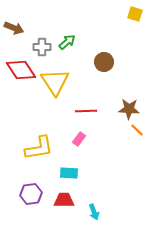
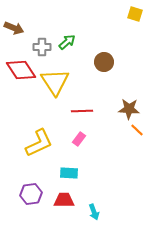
red line: moved 4 px left
yellow L-shape: moved 5 px up; rotated 16 degrees counterclockwise
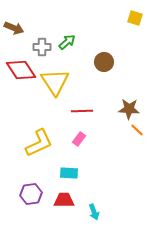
yellow square: moved 4 px down
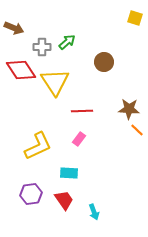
yellow L-shape: moved 1 px left, 3 px down
red trapezoid: rotated 55 degrees clockwise
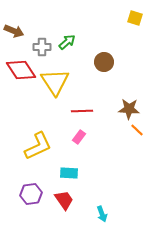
brown arrow: moved 3 px down
pink rectangle: moved 2 px up
cyan arrow: moved 8 px right, 2 px down
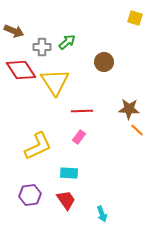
purple hexagon: moved 1 px left, 1 px down
red trapezoid: moved 2 px right
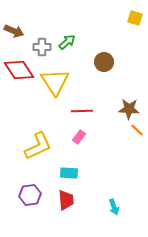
red diamond: moved 2 px left
red trapezoid: rotated 30 degrees clockwise
cyan arrow: moved 12 px right, 7 px up
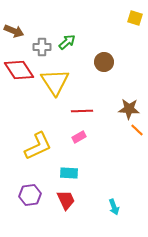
pink rectangle: rotated 24 degrees clockwise
red trapezoid: rotated 20 degrees counterclockwise
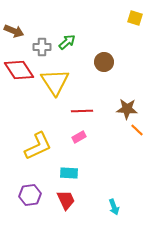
brown star: moved 2 px left
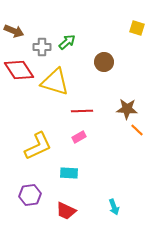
yellow square: moved 2 px right, 10 px down
yellow triangle: rotated 40 degrees counterclockwise
red trapezoid: moved 11 px down; rotated 140 degrees clockwise
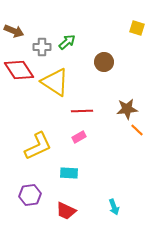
yellow triangle: rotated 16 degrees clockwise
brown star: rotated 10 degrees counterclockwise
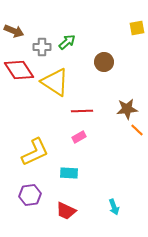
yellow square: rotated 28 degrees counterclockwise
yellow L-shape: moved 3 px left, 6 px down
